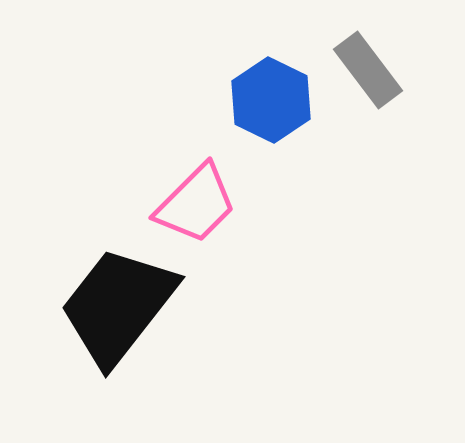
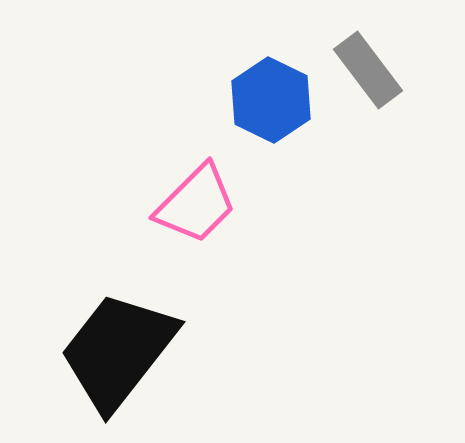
black trapezoid: moved 45 px down
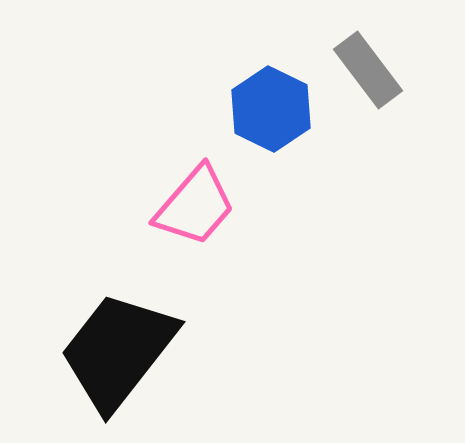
blue hexagon: moved 9 px down
pink trapezoid: moved 1 px left, 2 px down; rotated 4 degrees counterclockwise
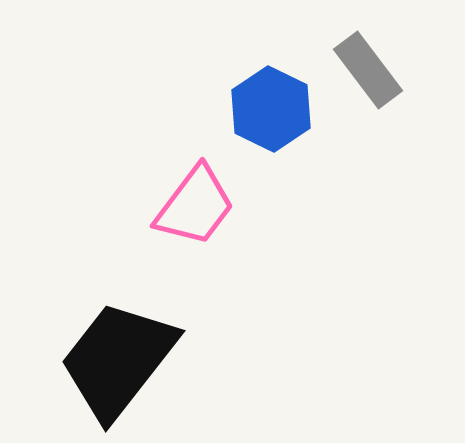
pink trapezoid: rotated 4 degrees counterclockwise
black trapezoid: moved 9 px down
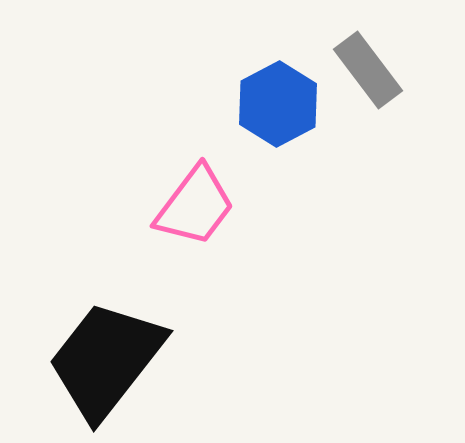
blue hexagon: moved 7 px right, 5 px up; rotated 6 degrees clockwise
black trapezoid: moved 12 px left
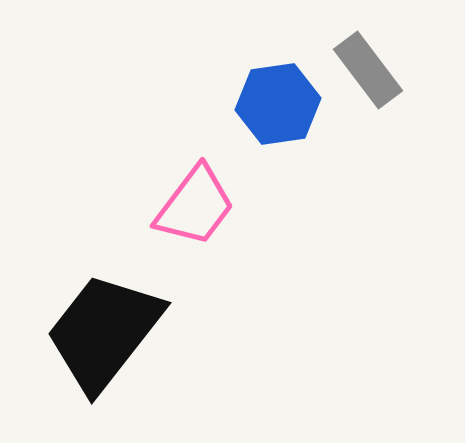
blue hexagon: rotated 20 degrees clockwise
black trapezoid: moved 2 px left, 28 px up
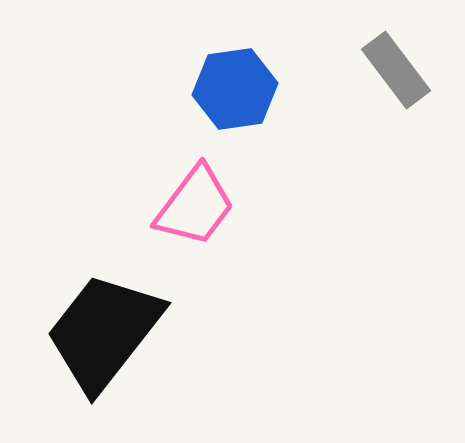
gray rectangle: moved 28 px right
blue hexagon: moved 43 px left, 15 px up
